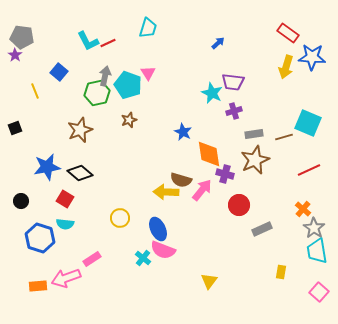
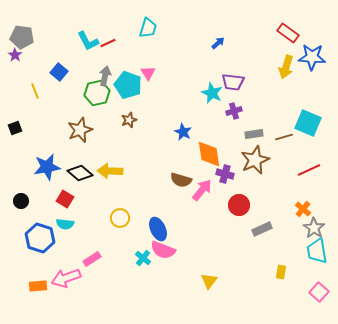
yellow arrow at (166, 192): moved 56 px left, 21 px up
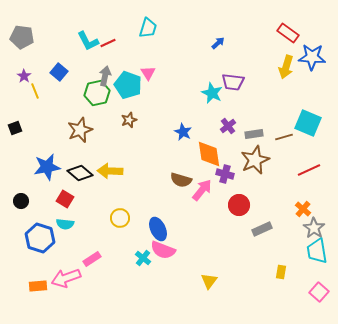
purple star at (15, 55): moved 9 px right, 21 px down
purple cross at (234, 111): moved 6 px left, 15 px down; rotated 21 degrees counterclockwise
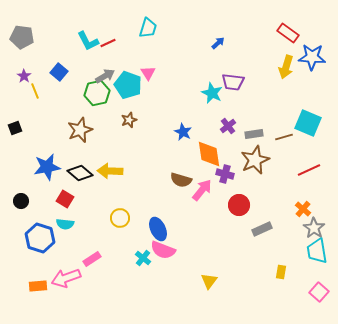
gray arrow at (105, 76): rotated 48 degrees clockwise
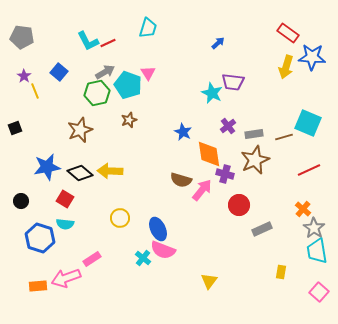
gray arrow at (105, 76): moved 4 px up
